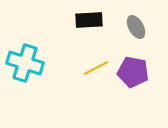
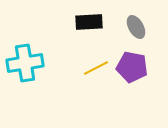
black rectangle: moved 2 px down
cyan cross: rotated 27 degrees counterclockwise
purple pentagon: moved 1 px left, 5 px up
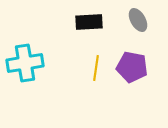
gray ellipse: moved 2 px right, 7 px up
yellow line: rotated 55 degrees counterclockwise
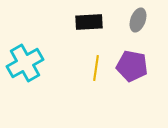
gray ellipse: rotated 50 degrees clockwise
cyan cross: rotated 21 degrees counterclockwise
purple pentagon: moved 1 px up
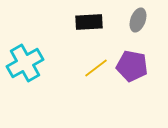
yellow line: rotated 45 degrees clockwise
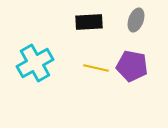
gray ellipse: moved 2 px left
cyan cross: moved 10 px right
yellow line: rotated 50 degrees clockwise
